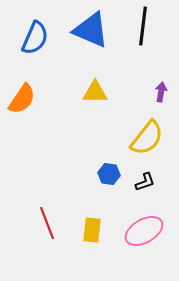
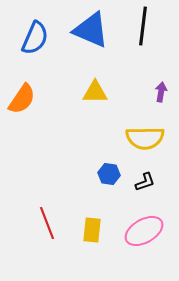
yellow semicircle: moved 2 px left; rotated 51 degrees clockwise
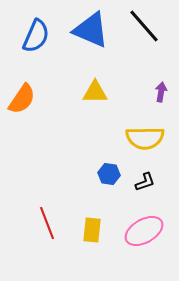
black line: moved 1 px right; rotated 48 degrees counterclockwise
blue semicircle: moved 1 px right, 2 px up
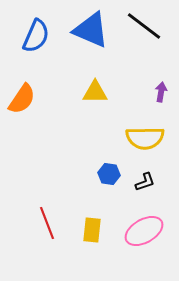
black line: rotated 12 degrees counterclockwise
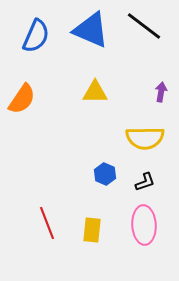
blue hexagon: moved 4 px left; rotated 15 degrees clockwise
pink ellipse: moved 6 px up; rotated 63 degrees counterclockwise
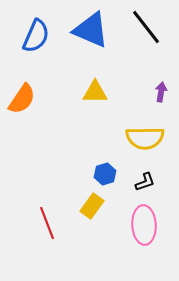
black line: moved 2 px right, 1 px down; rotated 15 degrees clockwise
blue hexagon: rotated 20 degrees clockwise
yellow rectangle: moved 24 px up; rotated 30 degrees clockwise
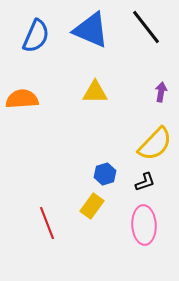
orange semicircle: rotated 128 degrees counterclockwise
yellow semicircle: moved 10 px right, 6 px down; rotated 45 degrees counterclockwise
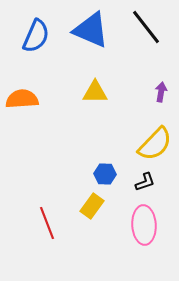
blue hexagon: rotated 20 degrees clockwise
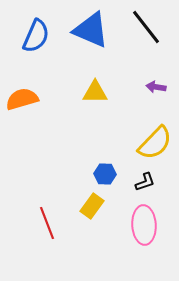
purple arrow: moved 5 px left, 5 px up; rotated 90 degrees counterclockwise
orange semicircle: rotated 12 degrees counterclockwise
yellow semicircle: moved 1 px up
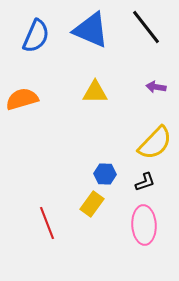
yellow rectangle: moved 2 px up
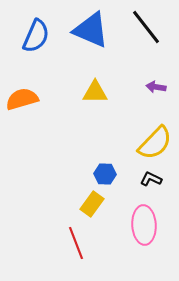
black L-shape: moved 6 px right, 3 px up; rotated 135 degrees counterclockwise
red line: moved 29 px right, 20 px down
